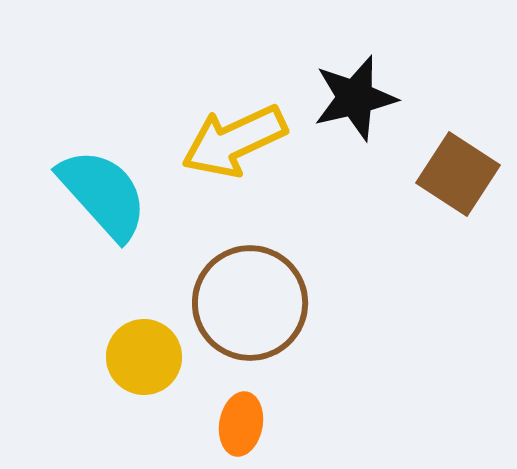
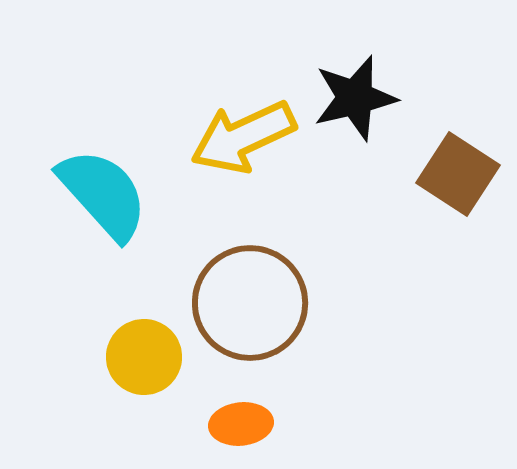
yellow arrow: moved 9 px right, 4 px up
orange ellipse: rotated 74 degrees clockwise
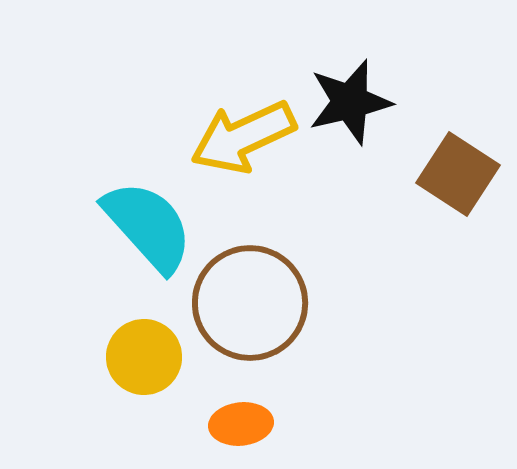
black star: moved 5 px left, 4 px down
cyan semicircle: moved 45 px right, 32 px down
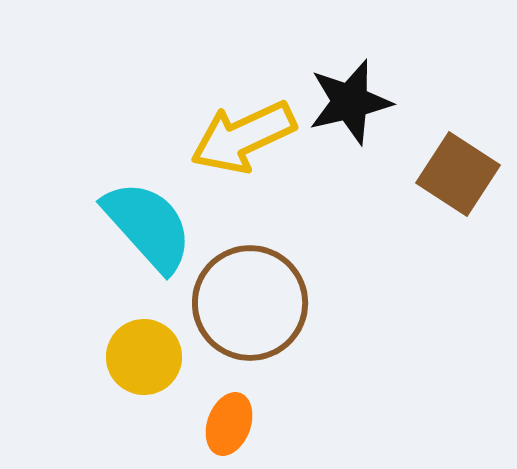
orange ellipse: moved 12 px left; rotated 64 degrees counterclockwise
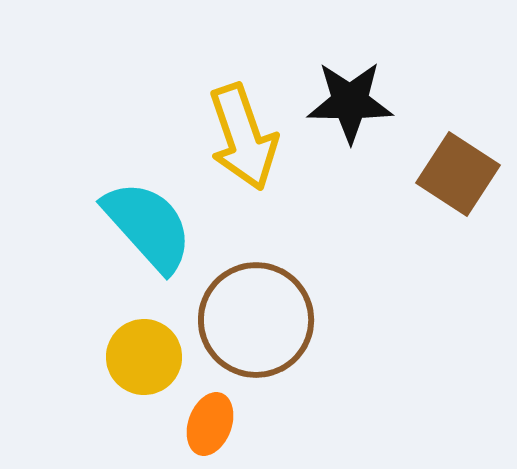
black star: rotated 14 degrees clockwise
yellow arrow: rotated 84 degrees counterclockwise
brown circle: moved 6 px right, 17 px down
orange ellipse: moved 19 px left
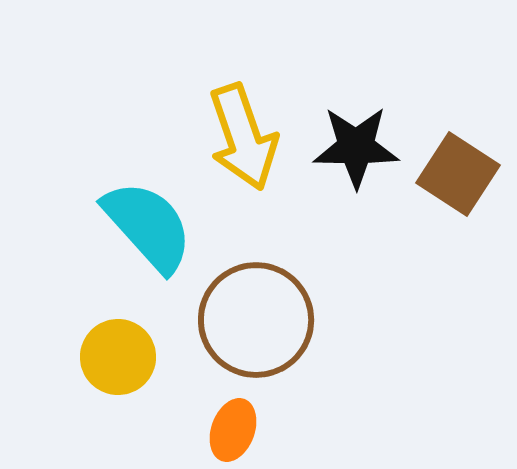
black star: moved 6 px right, 45 px down
yellow circle: moved 26 px left
orange ellipse: moved 23 px right, 6 px down
